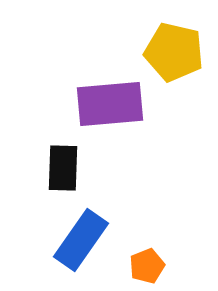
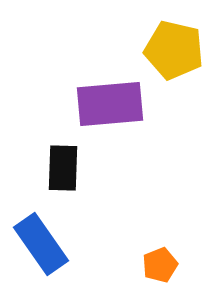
yellow pentagon: moved 2 px up
blue rectangle: moved 40 px left, 4 px down; rotated 70 degrees counterclockwise
orange pentagon: moved 13 px right, 1 px up
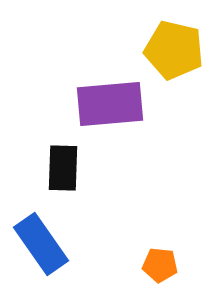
orange pentagon: rotated 28 degrees clockwise
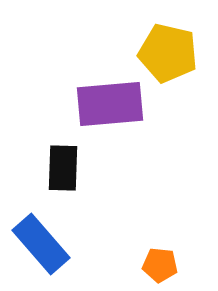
yellow pentagon: moved 6 px left, 3 px down
blue rectangle: rotated 6 degrees counterclockwise
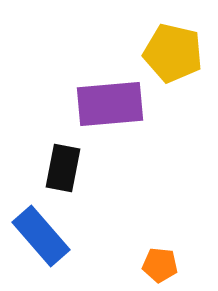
yellow pentagon: moved 5 px right
black rectangle: rotated 9 degrees clockwise
blue rectangle: moved 8 px up
